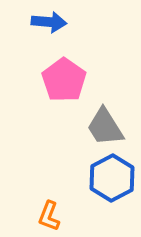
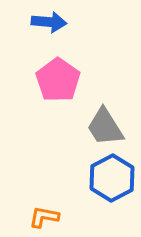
pink pentagon: moved 6 px left
orange L-shape: moved 5 px left, 1 px down; rotated 80 degrees clockwise
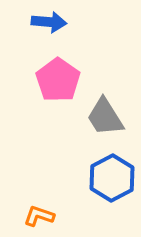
gray trapezoid: moved 10 px up
orange L-shape: moved 5 px left, 1 px up; rotated 8 degrees clockwise
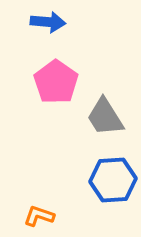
blue arrow: moved 1 px left
pink pentagon: moved 2 px left, 2 px down
blue hexagon: moved 1 px right, 2 px down; rotated 24 degrees clockwise
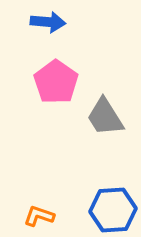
blue hexagon: moved 30 px down
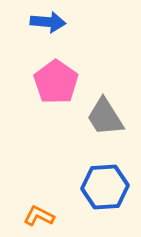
blue hexagon: moved 8 px left, 23 px up
orange L-shape: rotated 8 degrees clockwise
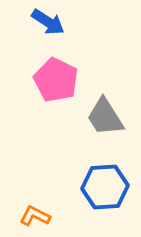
blue arrow: rotated 28 degrees clockwise
pink pentagon: moved 2 px up; rotated 9 degrees counterclockwise
orange L-shape: moved 4 px left
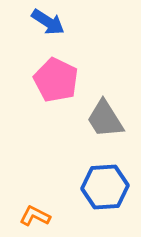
gray trapezoid: moved 2 px down
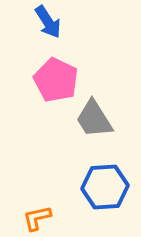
blue arrow: rotated 24 degrees clockwise
gray trapezoid: moved 11 px left
orange L-shape: moved 2 px right, 2 px down; rotated 40 degrees counterclockwise
